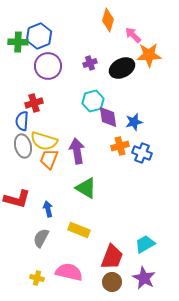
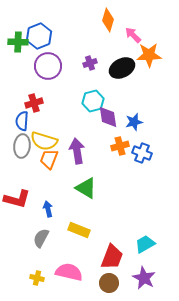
gray ellipse: moved 1 px left; rotated 20 degrees clockwise
brown circle: moved 3 px left, 1 px down
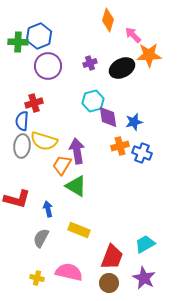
orange trapezoid: moved 13 px right, 6 px down; rotated 10 degrees clockwise
green triangle: moved 10 px left, 2 px up
